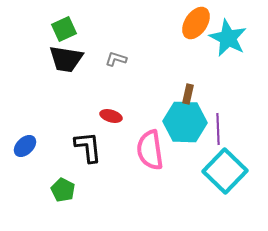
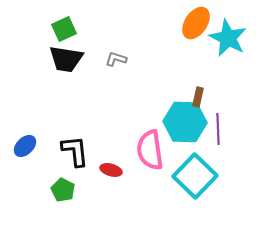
brown rectangle: moved 10 px right, 3 px down
red ellipse: moved 54 px down
black L-shape: moved 13 px left, 4 px down
cyan square: moved 30 px left, 5 px down
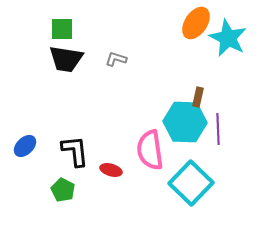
green square: moved 2 px left; rotated 25 degrees clockwise
cyan square: moved 4 px left, 7 px down
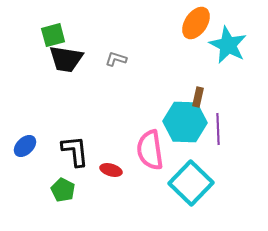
green square: moved 9 px left, 6 px down; rotated 15 degrees counterclockwise
cyan star: moved 7 px down
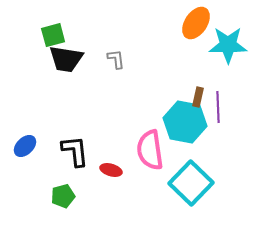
cyan star: rotated 27 degrees counterclockwise
gray L-shape: rotated 65 degrees clockwise
cyan hexagon: rotated 9 degrees clockwise
purple line: moved 22 px up
green pentagon: moved 6 px down; rotated 30 degrees clockwise
